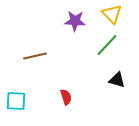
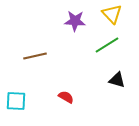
green line: rotated 15 degrees clockwise
red semicircle: rotated 42 degrees counterclockwise
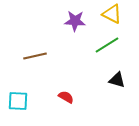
yellow triangle: rotated 20 degrees counterclockwise
cyan square: moved 2 px right
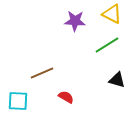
brown line: moved 7 px right, 17 px down; rotated 10 degrees counterclockwise
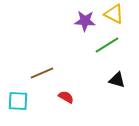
yellow triangle: moved 2 px right
purple star: moved 10 px right
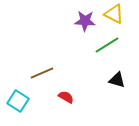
cyan square: rotated 30 degrees clockwise
